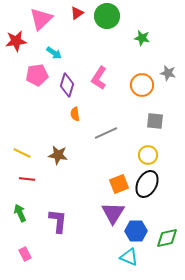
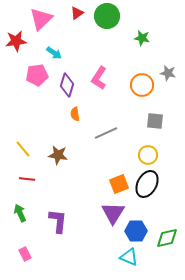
yellow line: moved 1 px right, 4 px up; rotated 24 degrees clockwise
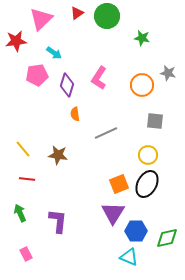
pink rectangle: moved 1 px right
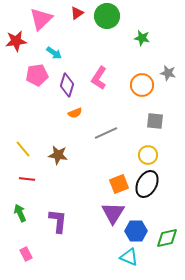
orange semicircle: moved 1 px up; rotated 104 degrees counterclockwise
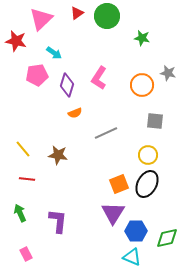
red star: rotated 20 degrees clockwise
cyan triangle: moved 3 px right
